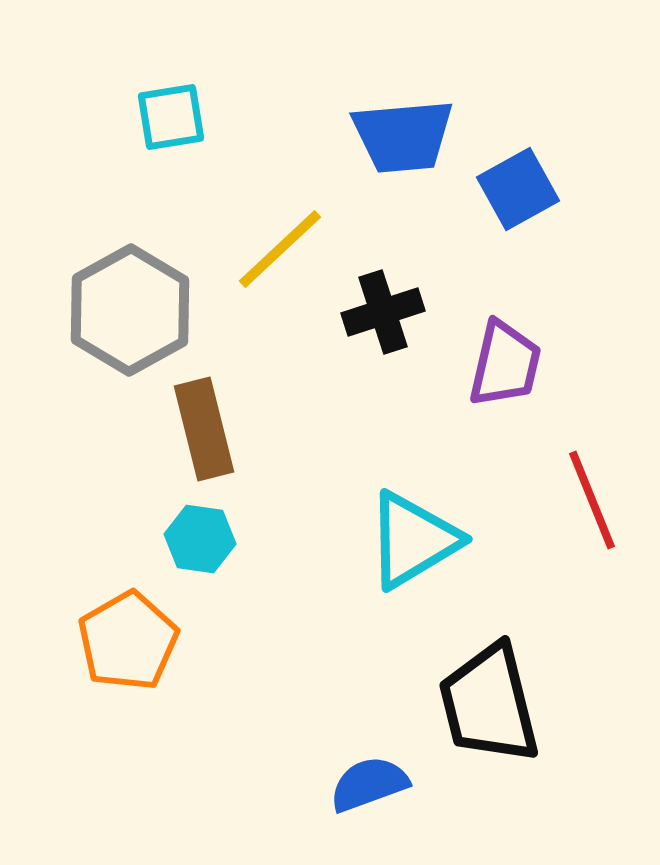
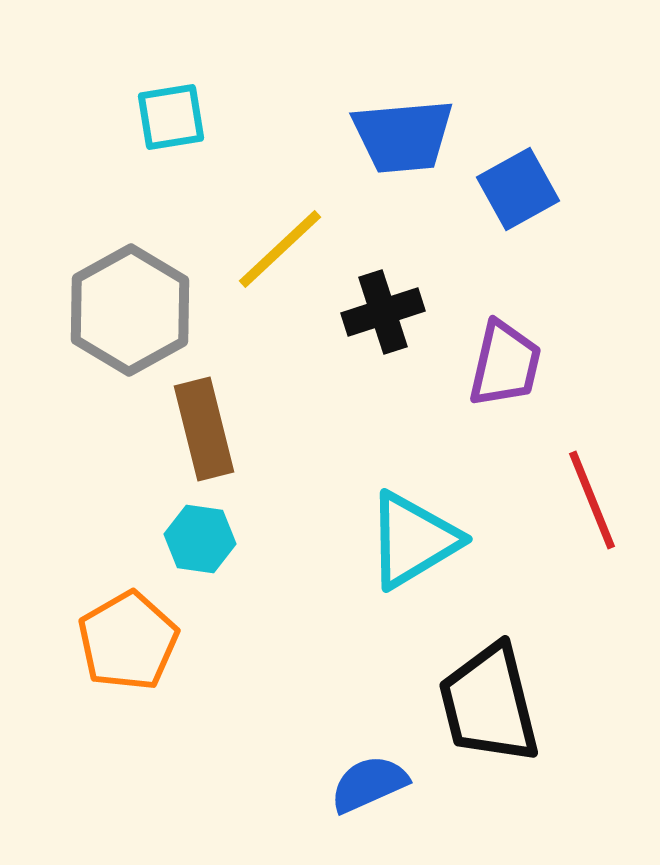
blue semicircle: rotated 4 degrees counterclockwise
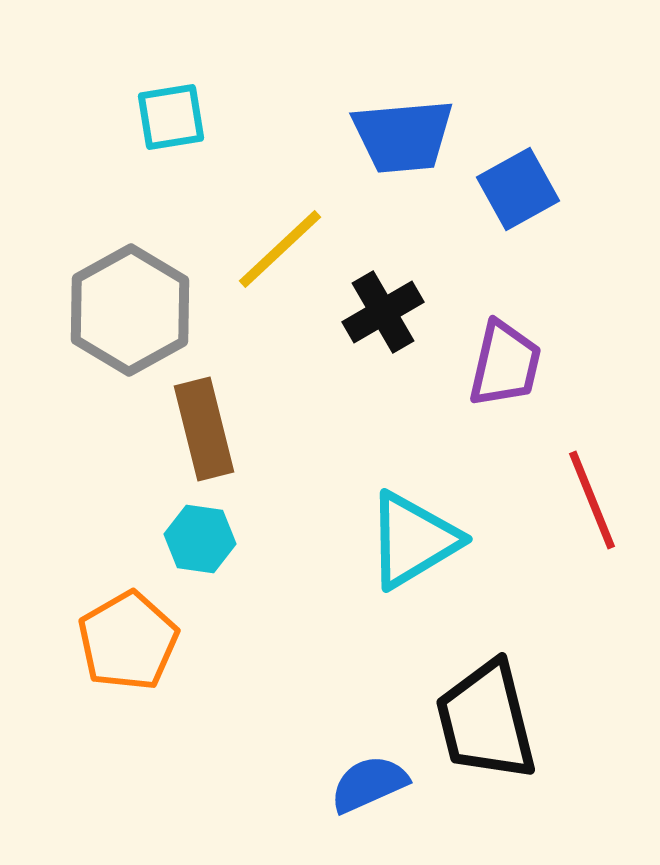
black cross: rotated 12 degrees counterclockwise
black trapezoid: moved 3 px left, 17 px down
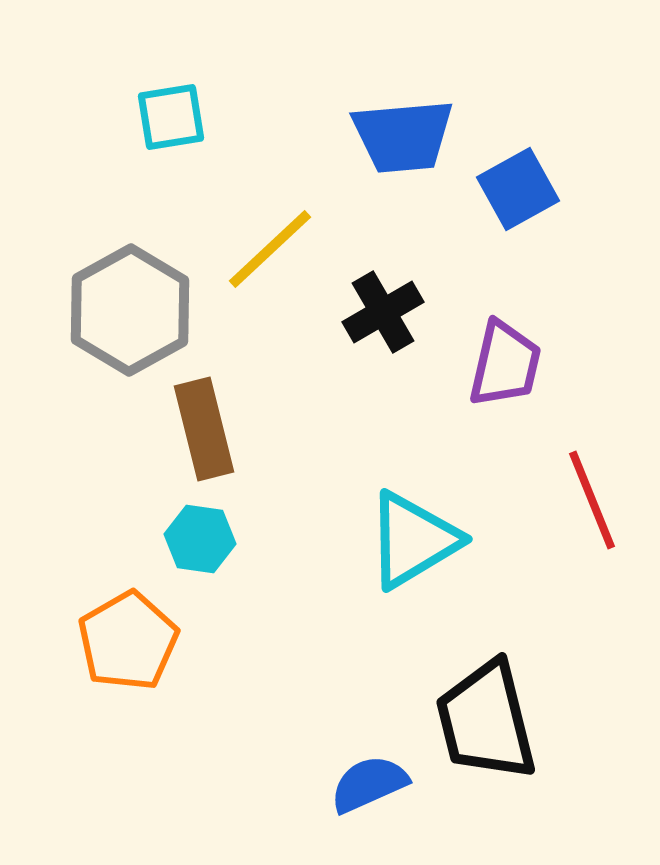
yellow line: moved 10 px left
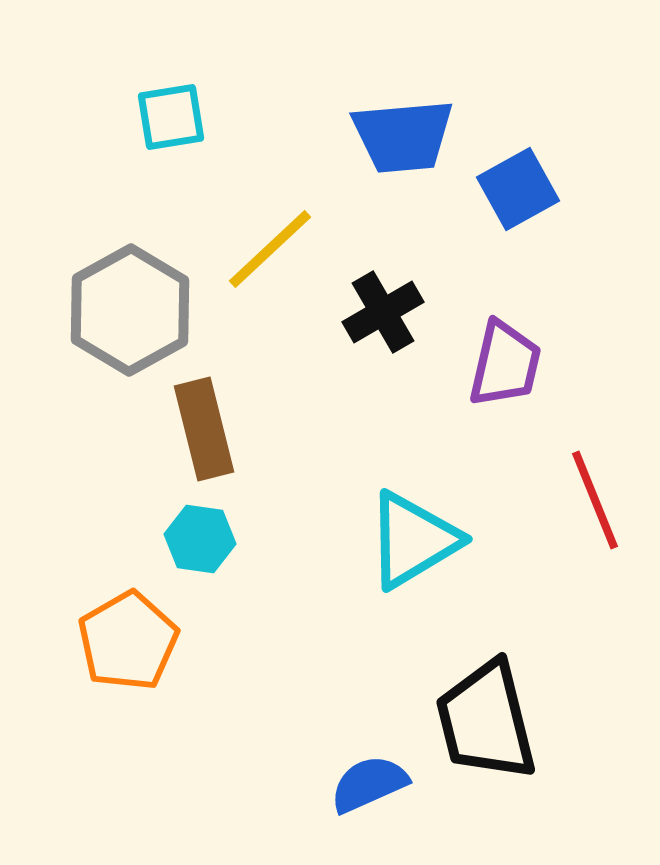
red line: moved 3 px right
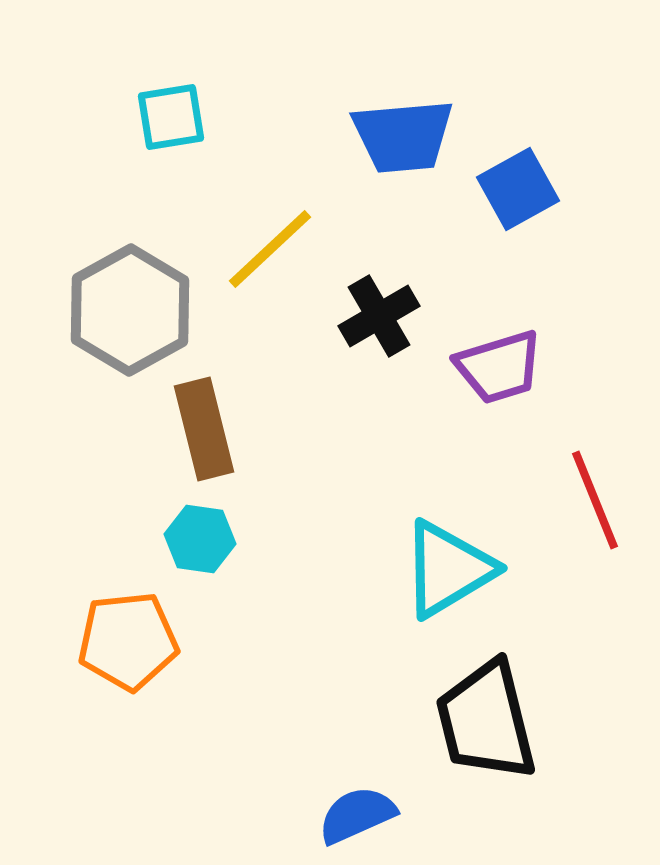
black cross: moved 4 px left, 4 px down
purple trapezoid: moved 6 px left, 3 px down; rotated 60 degrees clockwise
cyan triangle: moved 35 px right, 29 px down
orange pentagon: rotated 24 degrees clockwise
blue semicircle: moved 12 px left, 31 px down
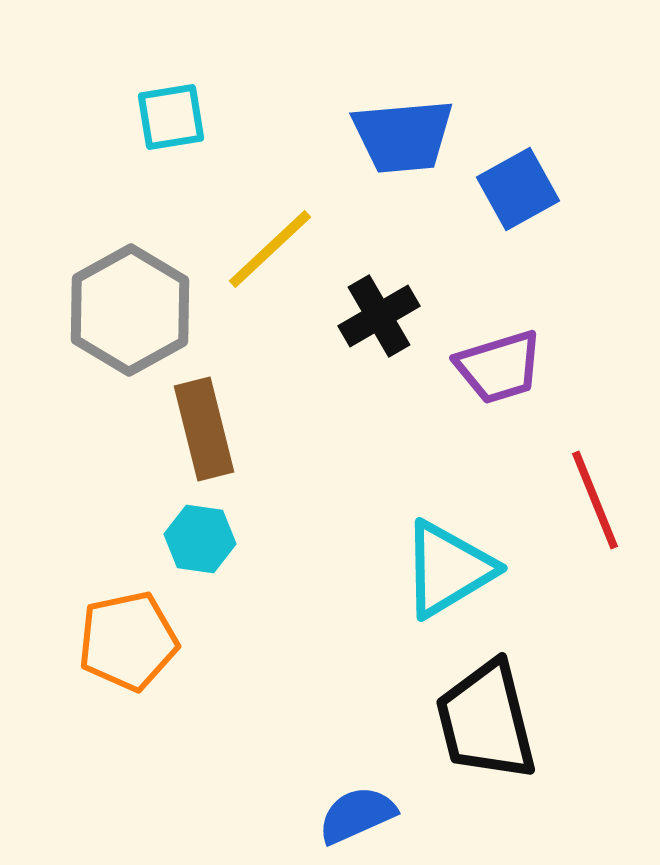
orange pentagon: rotated 6 degrees counterclockwise
